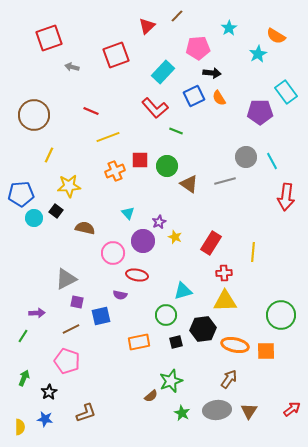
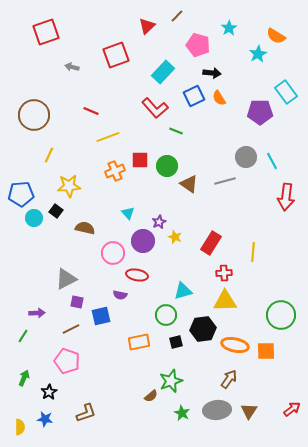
red square at (49, 38): moved 3 px left, 6 px up
pink pentagon at (198, 48): moved 3 px up; rotated 20 degrees clockwise
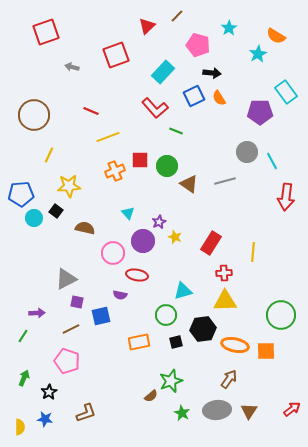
gray circle at (246, 157): moved 1 px right, 5 px up
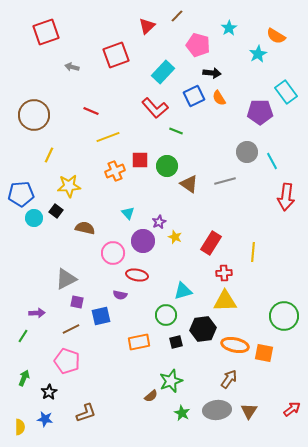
green circle at (281, 315): moved 3 px right, 1 px down
orange square at (266, 351): moved 2 px left, 2 px down; rotated 12 degrees clockwise
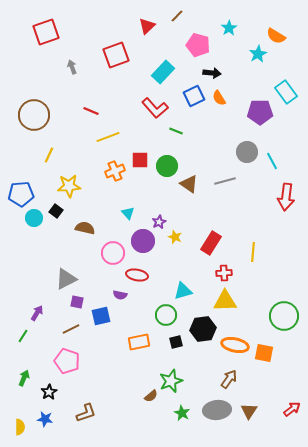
gray arrow at (72, 67): rotated 56 degrees clockwise
purple arrow at (37, 313): rotated 56 degrees counterclockwise
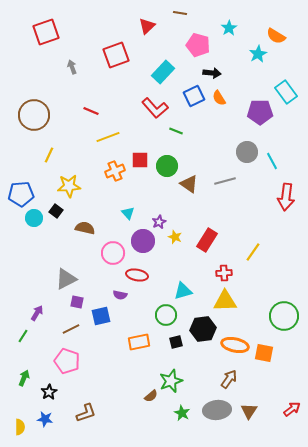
brown line at (177, 16): moved 3 px right, 3 px up; rotated 56 degrees clockwise
red rectangle at (211, 243): moved 4 px left, 3 px up
yellow line at (253, 252): rotated 30 degrees clockwise
